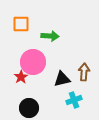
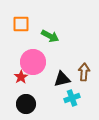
green arrow: rotated 24 degrees clockwise
cyan cross: moved 2 px left, 2 px up
black circle: moved 3 px left, 4 px up
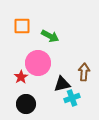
orange square: moved 1 px right, 2 px down
pink circle: moved 5 px right, 1 px down
black triangle: moved 5 px down
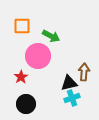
green arrow: moved 1 px right
pink circle: moved 7 px up
black triangle: moved 7 px right, 1 px up
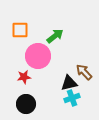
orange square: moved 2 px left, 4 px down
green arrow: moved 4 px right; rotated 66 degrees counterclockwise
brown arrow: rotated 48 degrees counterclockwise
red star: moved 3 px right; rotated 24 degrees clockwise
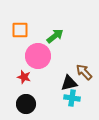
red star: rotated 24 degrees clockwise
cyan cross: rotated 28 degrees clockwise
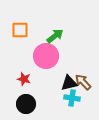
pink circle: moved 8 px right
brown arrow: moved 1 px left, 10 px down
red star: moved 2 px down
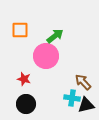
black triangle: moved 17 px right, 22 px down
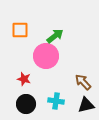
cyan cross: moved 16 px left, 3 px down
